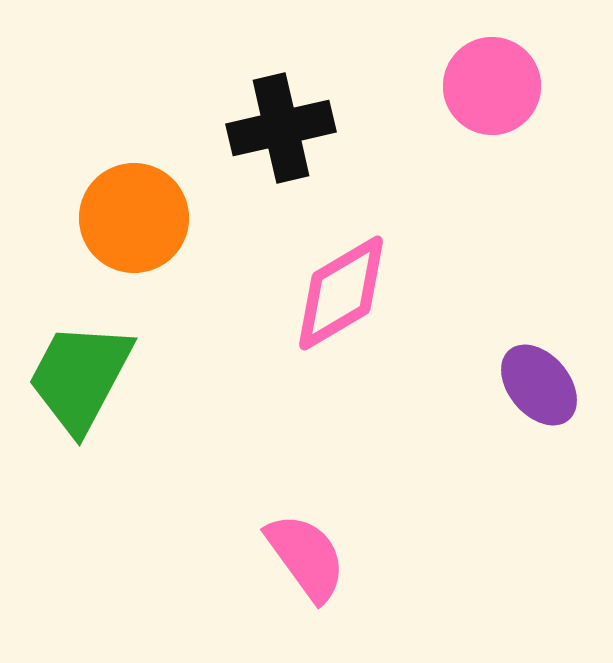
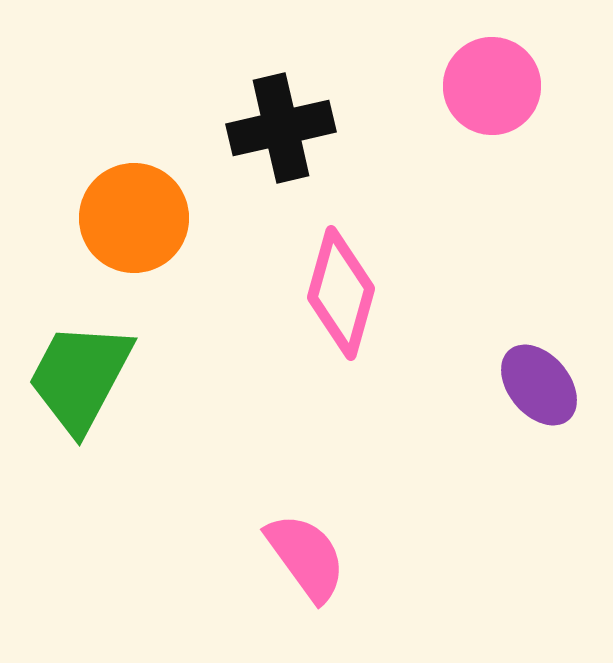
pink diamond: rotated 44 degrees counterclockwise
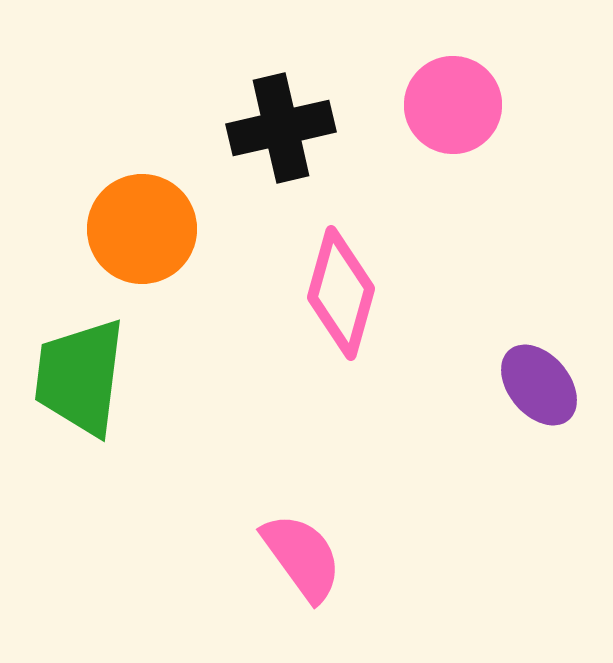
pink circle: moved 39 px left, 19 px down
orange circle: moved 8 px right, 11 px down
green trapezoid: rotated 21 degrees counterclockwise
pink semicircle: moved 4 px left
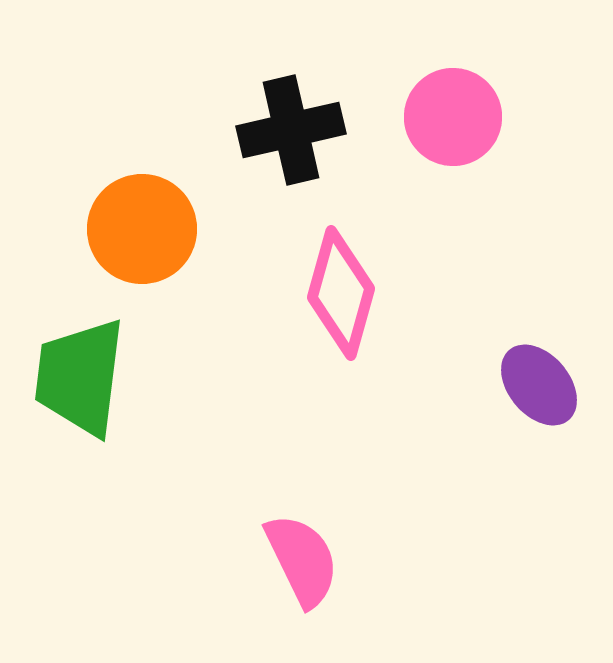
pink circle: moved 12 px down
black cross: moved 10 px right, 2 px down
pink semicircle: moved 3 px down; rotated 10 degrees clockwise
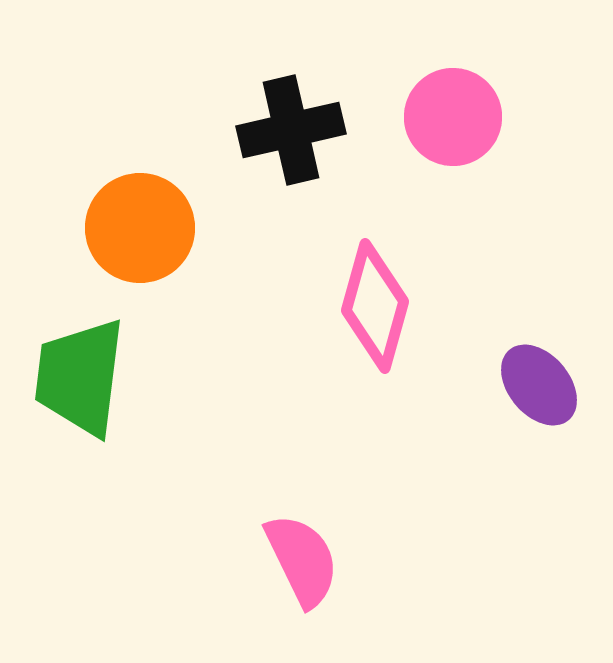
orange circle: moved 2 px left, 1 px up
pink diamond: moved 34 px right, 13 px down
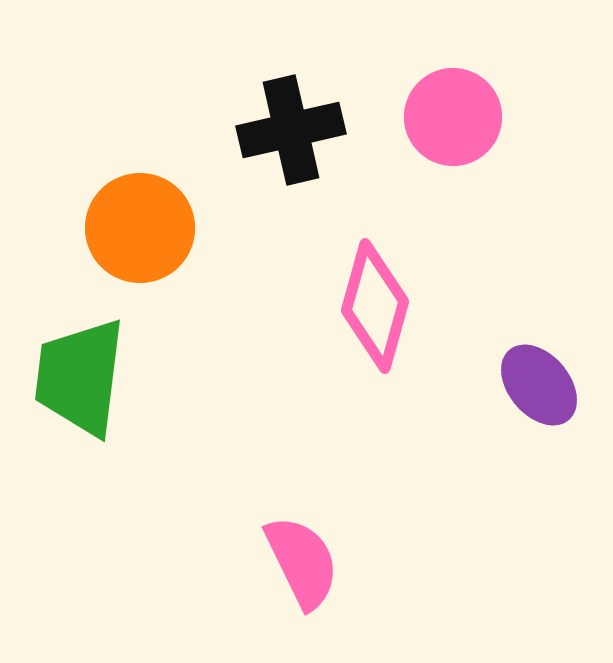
pink semicircle: moved 2 px down
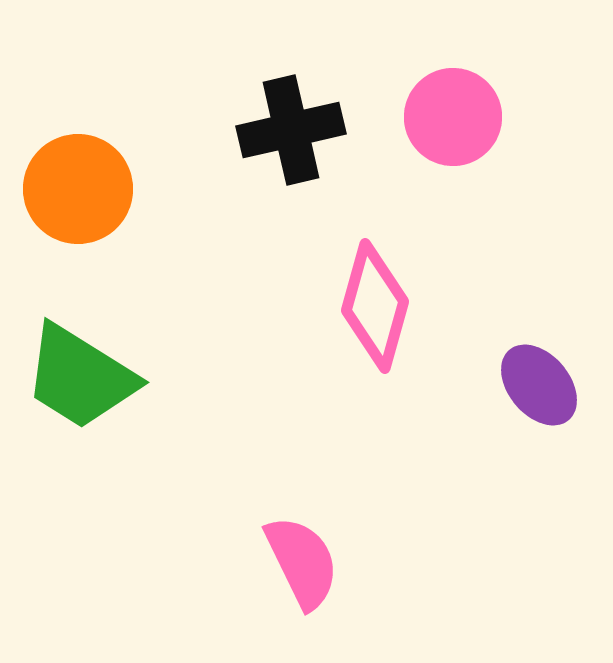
orange circle: moved 62 px left, 39 px up
green trapezoid: rotated 65 degrees counterclockwise
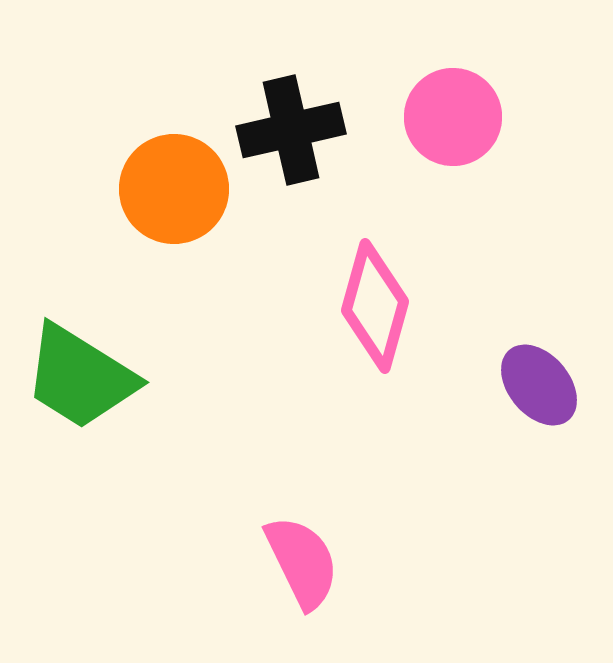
orange circle: moved 96 px right
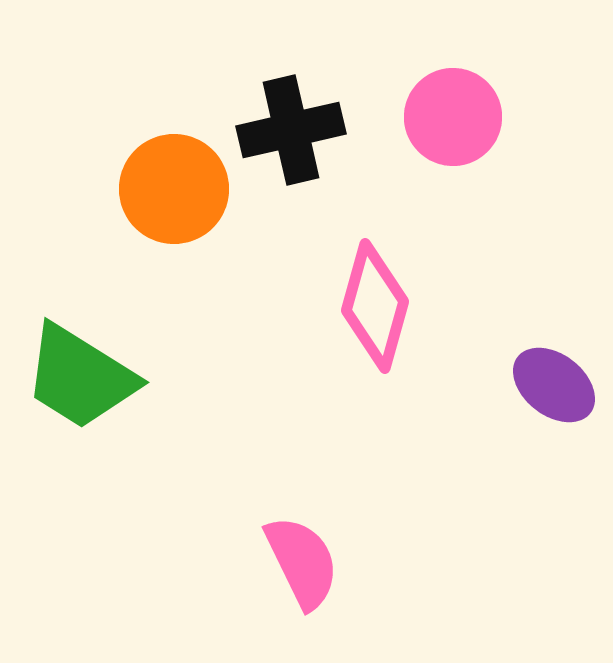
purple ellipse: moved 15 px right; rotated 12 degrees counterclockwise
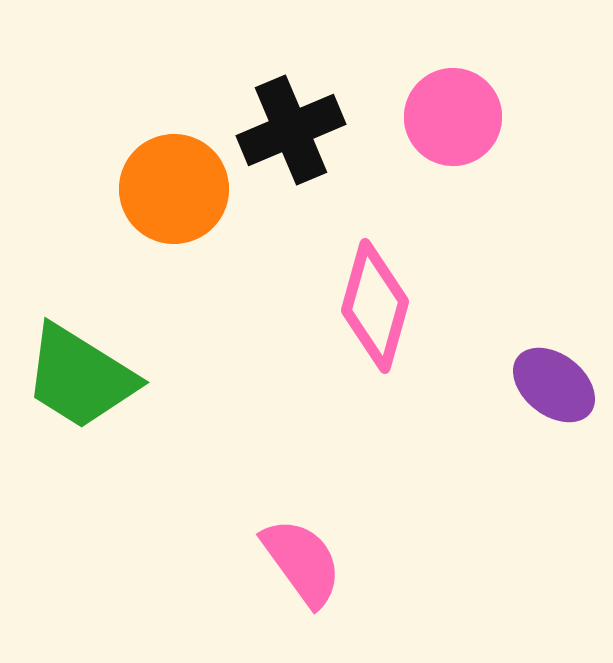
black cross: rotated 10 degrees counterclockwise
pink semicircle: rotated 10 degrees counterclockwise
